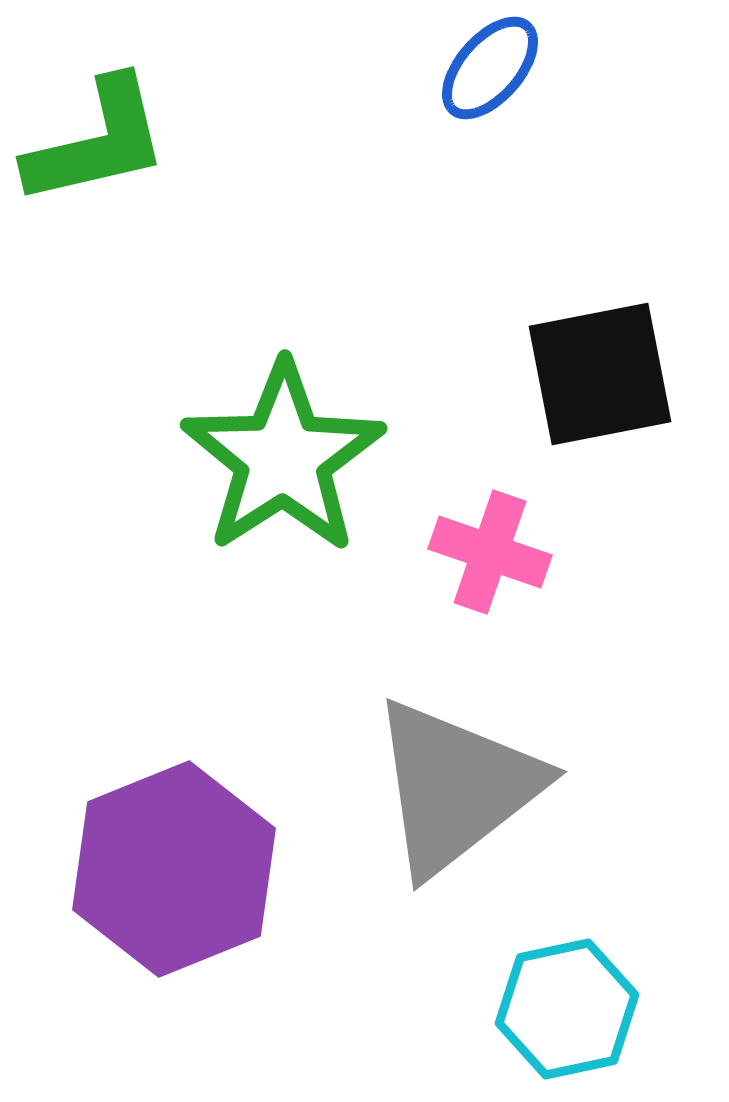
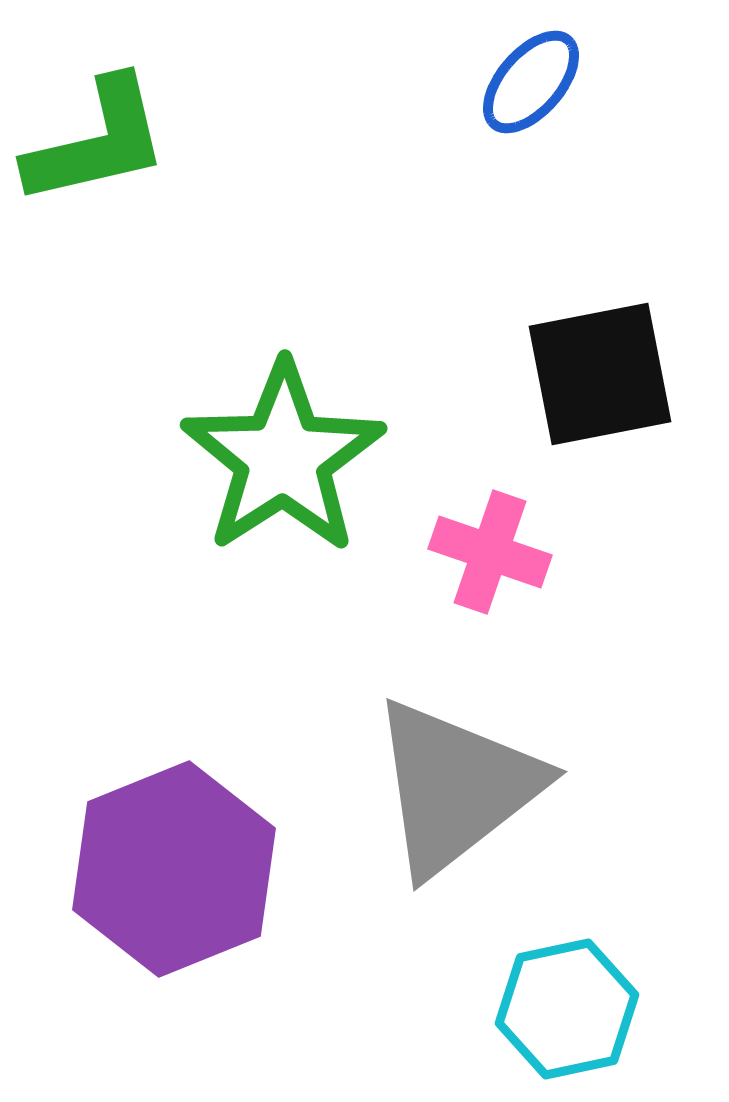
blue ellipse: moved 41 px right, 14 px down
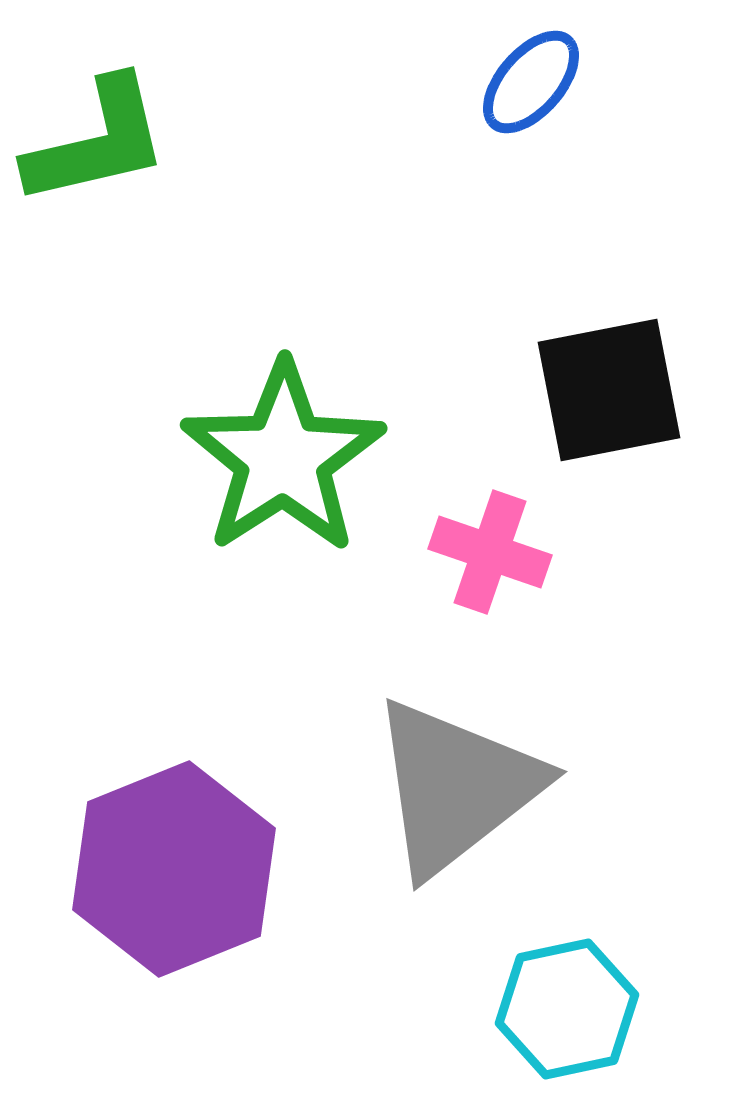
black square: moved 9 px right, 16 px down
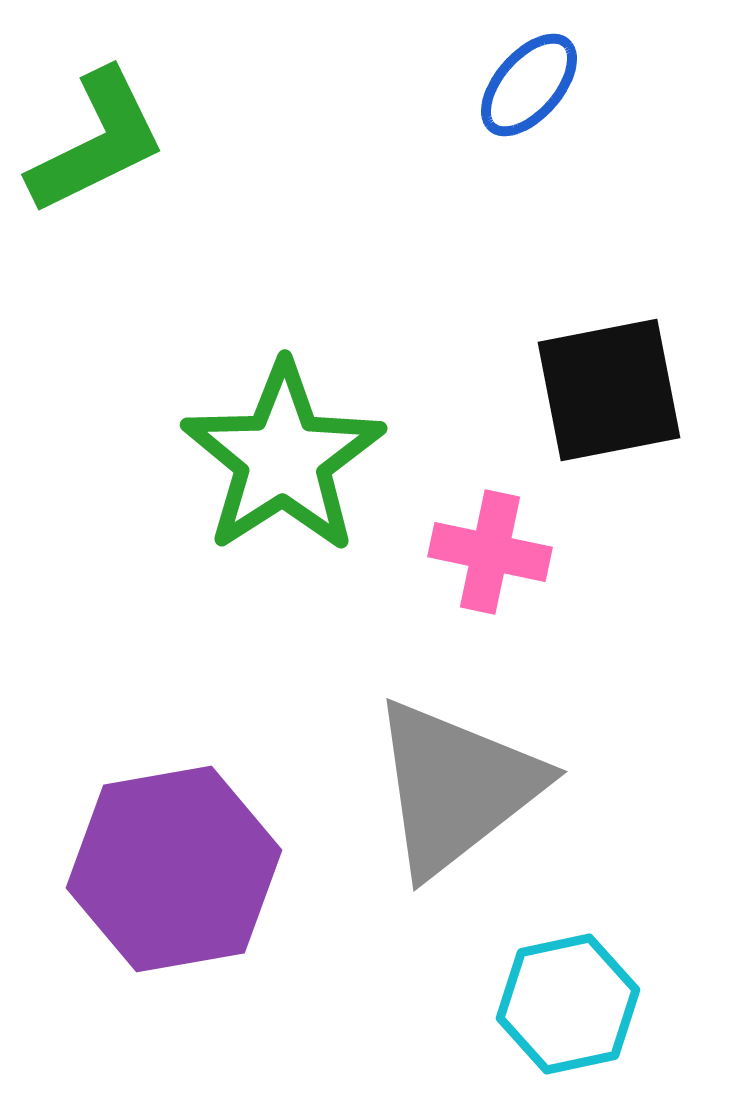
blue ellipse: moved 2 px left, 3 px down
green L-shape: rotated 13 degrees counterclockwise
pink cross: rotated 7 degrees counterclockwise
purple hexagon: rotated 12 degrees clockwise
cyan hexagon: moved 1 px right, 5 px up
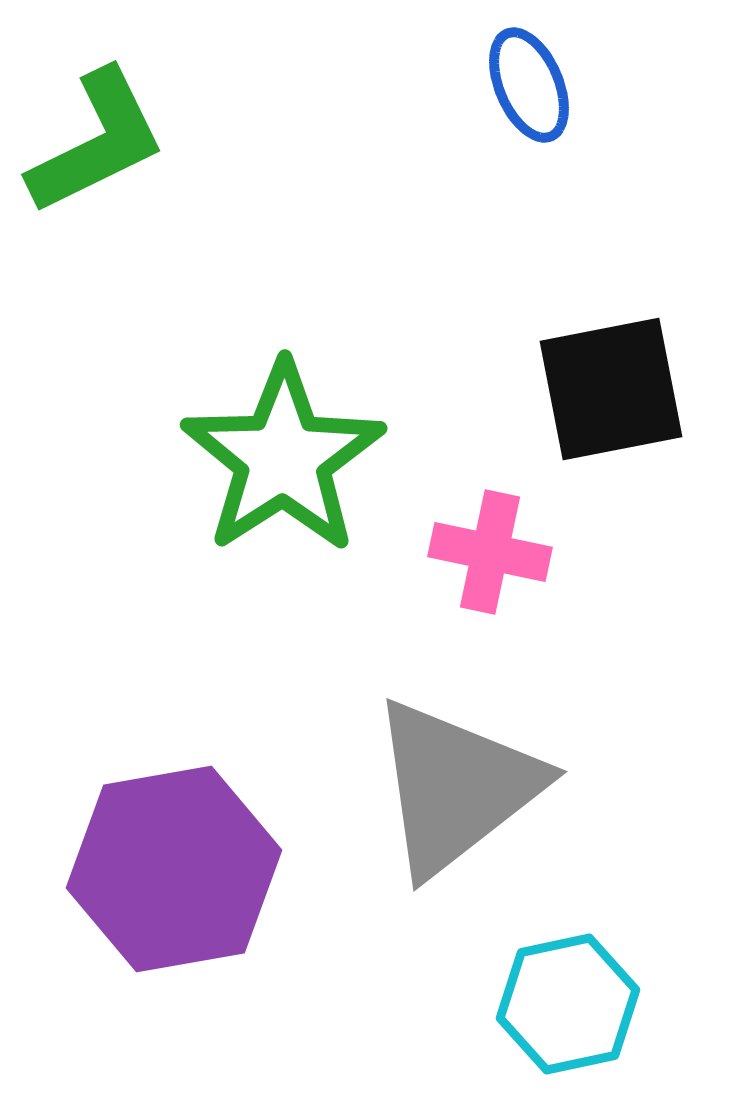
blue ellipse: rotated 64 degrees counterclockwise
black square: moved 2 px right, 1 px up
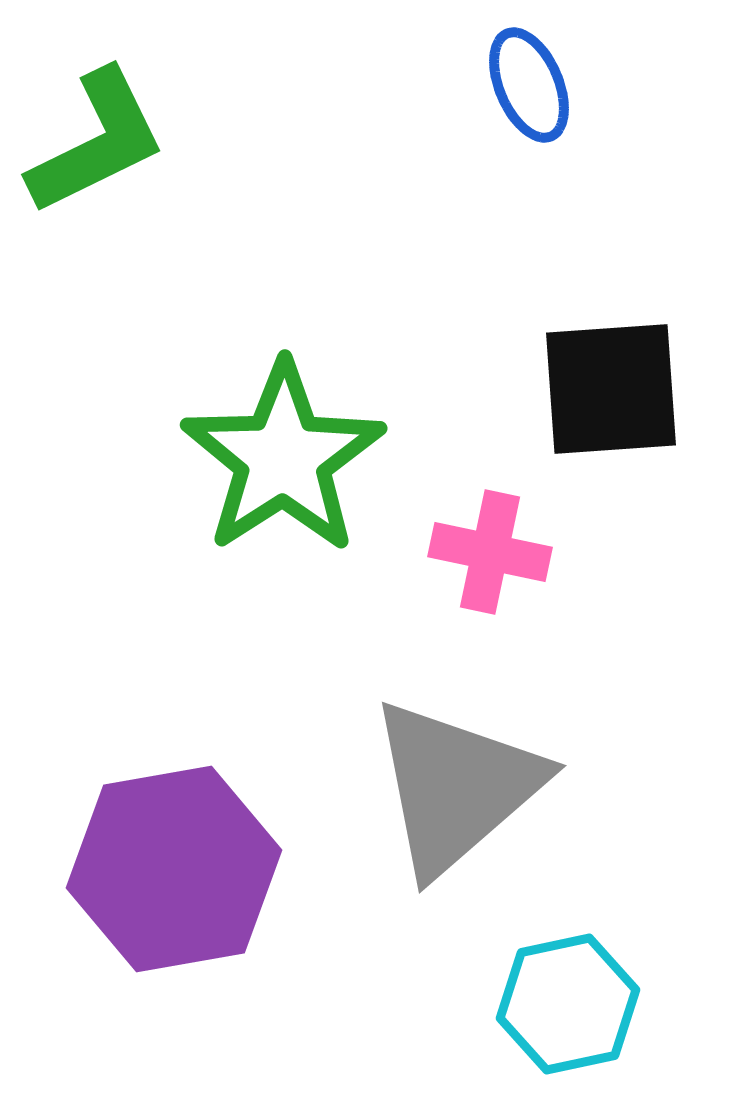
black square: rotated 7 degrees clockwise
gray triangle: rotated 3 degrees counterclockwise
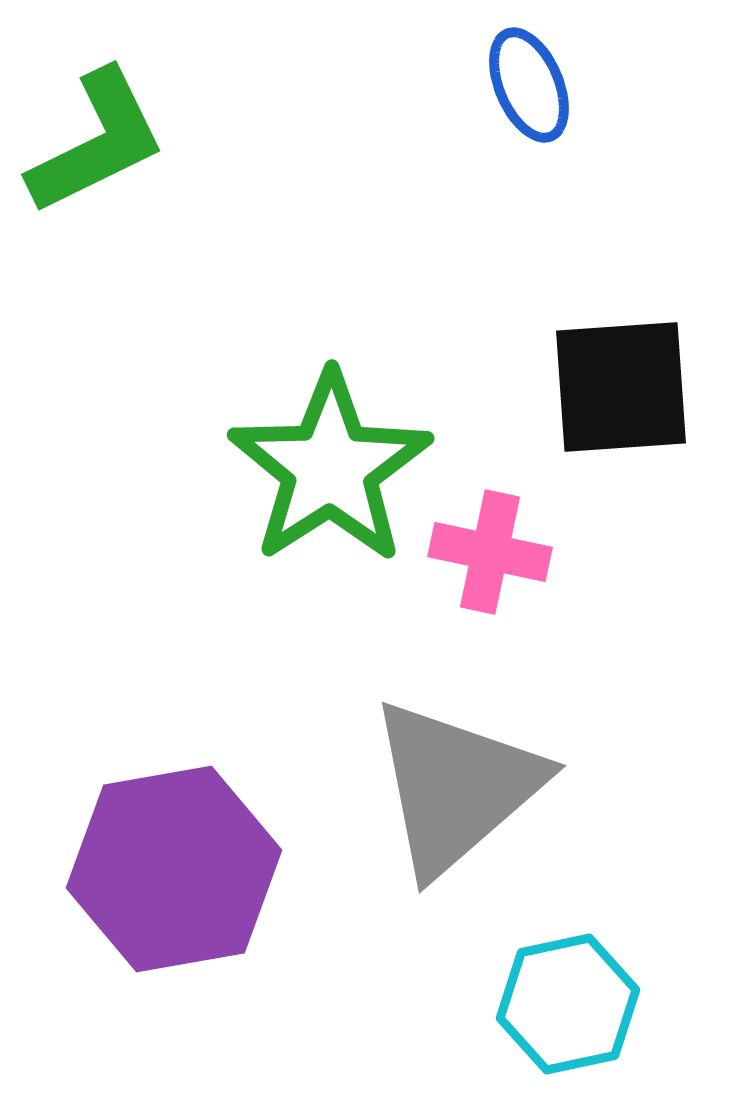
black square: moved 10 px right, 2 px up
green star: moved 47 px right, 10 px down
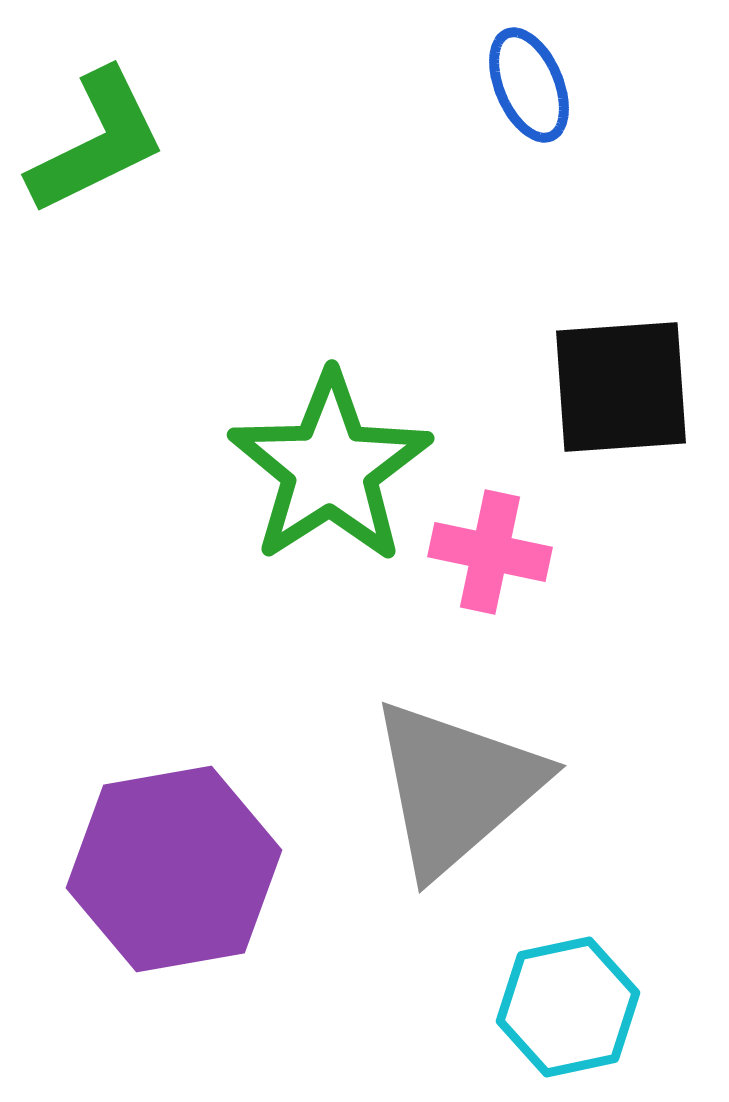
cyan hexagon: moved 3 px down
